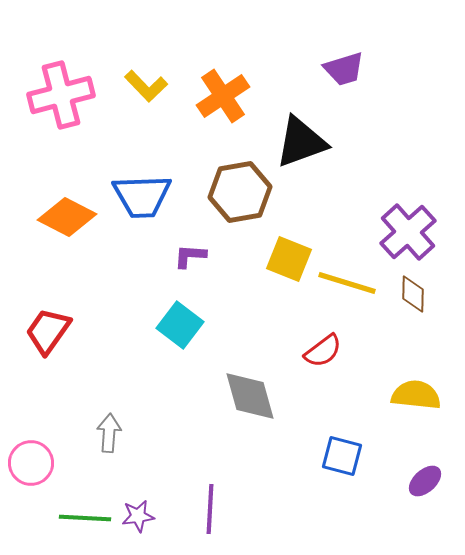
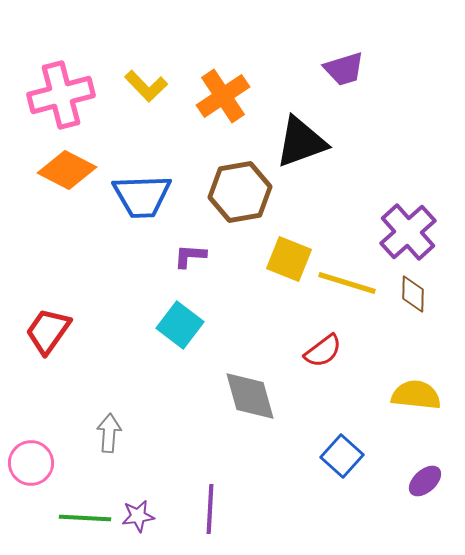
orange diamond: moved 47 px up
blue square: rotated 27 degrees clockwise
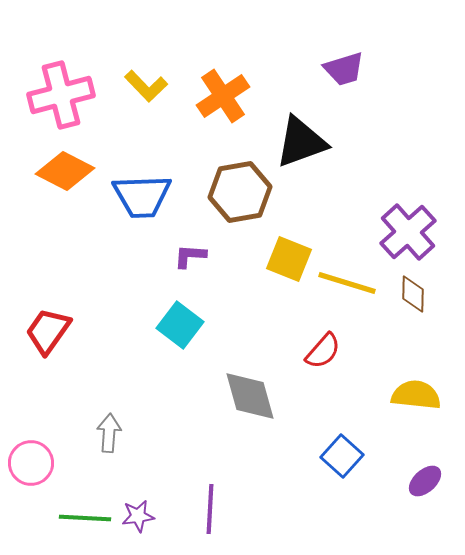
orange diamond: moved 2 px left, 1 px down
red semicircle: rotated 12 degrees counterclockwise
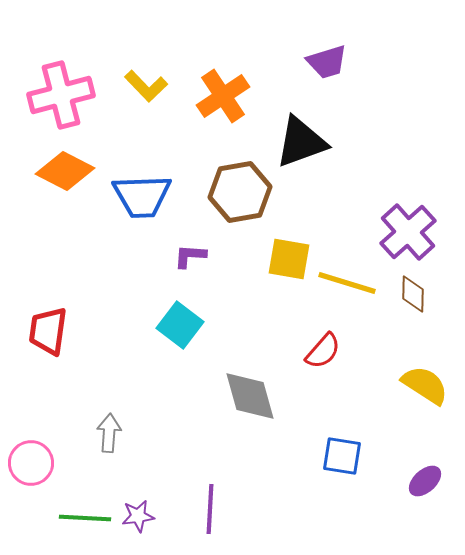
purple trapezoid: moved 17 px left, 7 px up
yellow square: rotated 12 degrees counterclockwise
red trapezoid: rotated 27 degrees counterclockwise
yellow semicircle: moved 9 px right, 10 px up; rotated 27 degrees clockwise
blue square: rotated 33 degrees counterclockwise
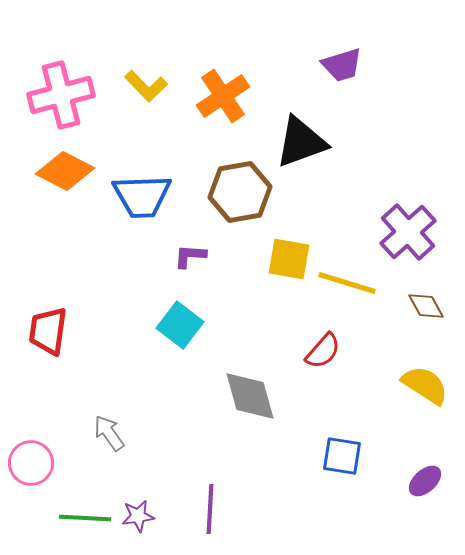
purple trapezoid: moved 15 px right, 3 px down
brown diamond: moved 13 px right, 12 px down; rotated 30 degrees counterclockwise
gray arrow: rotated 39 degrees counterclockwise
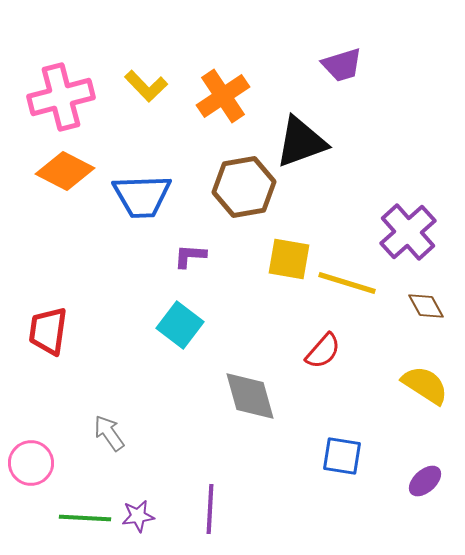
pink cross: moved 2 px down
brown hexagon: moved 4 px right, 5 px up
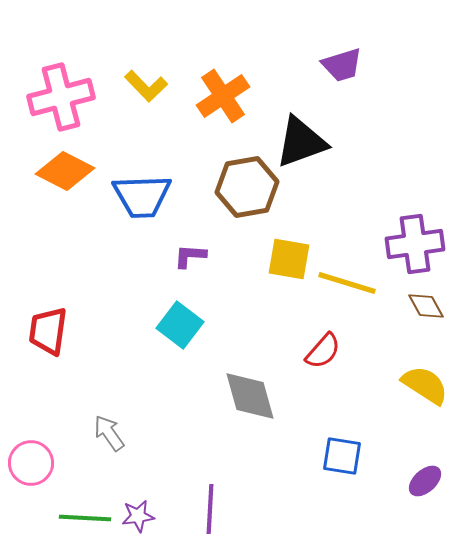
brown hexagon: moved 3 px right
purple cross: moved 7 px right, 12 px down; rotated 34 degrees clockwise
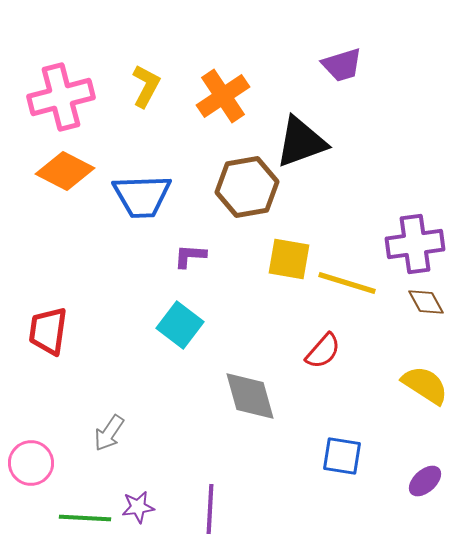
yellow L-shape: rotated 108 degrees counterclockwise
brown diamond: moved 4 px up
gray arrow: rotated 111 degrees counterclockwise
purple star: moved 9 px up
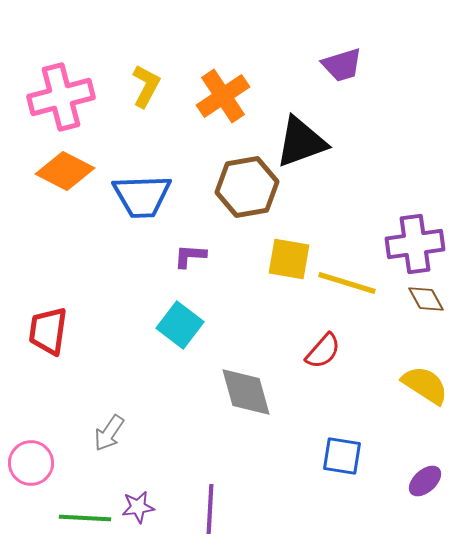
brown diamond: moved 3 px up
gray diamond: moved 4 px left, 4 px up
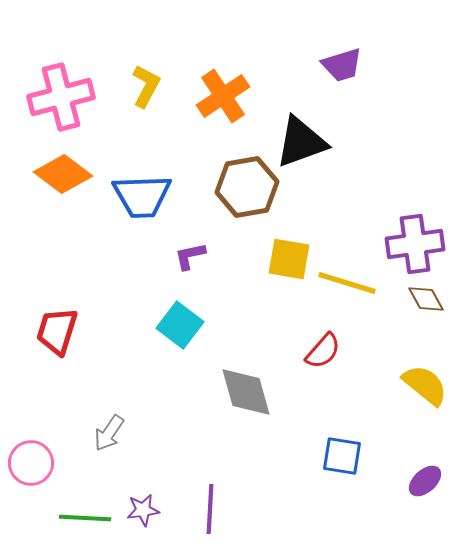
orange diamond: moved 2 px left, 3 px down; rotated 10 degrees clockwise
purple L-shape: rotated 16 degrees counterclockwise
red trapezoid: moved 9 px right; rotated 9 degrees clockwise
yellow semicircle: rotated 6 degrees clockwise
purple star: moved 5 px right, 3 px down
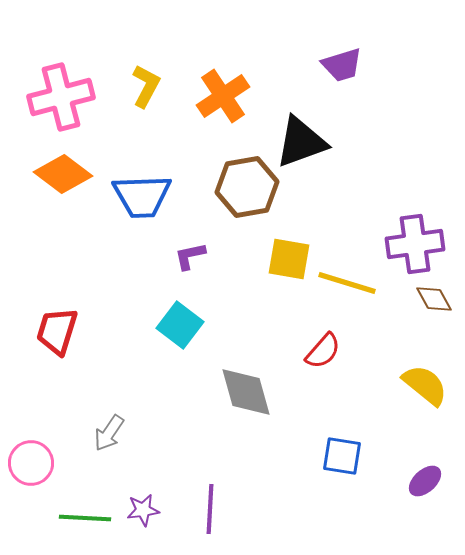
brown diamond: moved 8 px right
